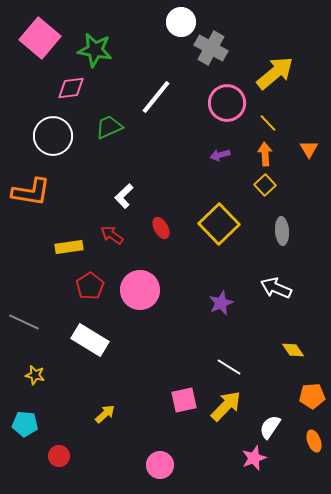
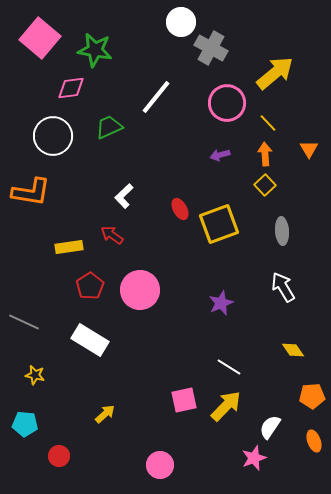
yellow square at (219, 224): rotated 24 degrees clockwise
red ellipse at (161, 228): moved 19 px right, 19 px up
white arrow at (276, 288): moved 7 px right, 1 px up; rotated 36 degrees clockwise
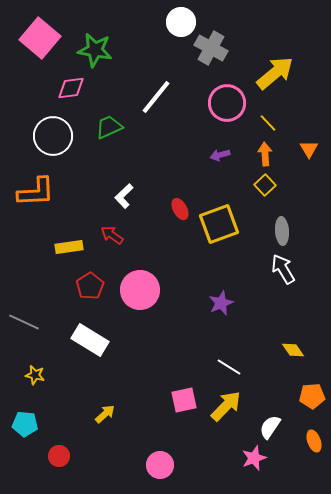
orange L-shape at (31, 192): moved 5 px right; rotated 12 degrees counterclockwise
white arrow at (283, 287): moved 18 px up
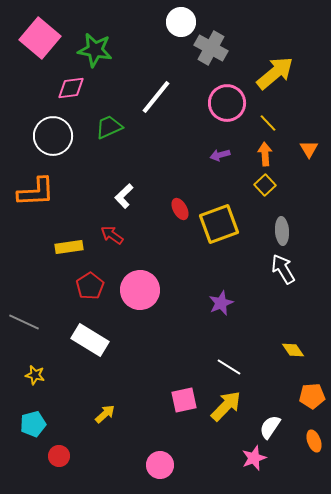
cyan pentagon at (25, 424): moved 8 px right; rotated 20 degrees counterclockwise
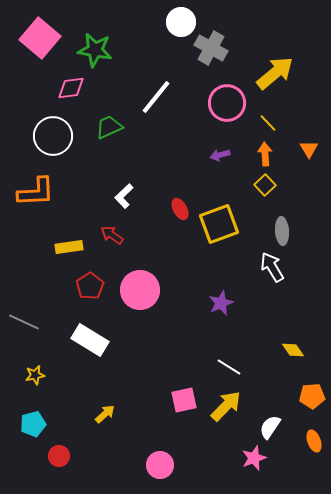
white arrow at (283, 269): moved 11 px left, 2 px up
yellow star at (35, 375): rotated 24 degrees counterclockwise
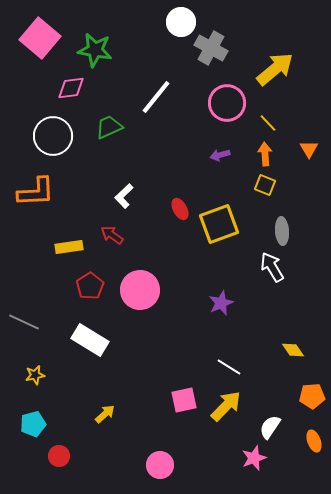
yellow arrow at (275, 73): moved 4 px up
yellow square at (265, 185): rotated 25 degrees counterclockwise
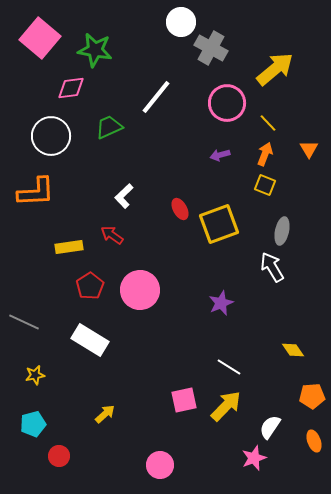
white circle at (53, 136): moved 2 px left
orange arrow at (265, 154): rotated 25 degrees clockwise
gray ellipse at (282, 231): rotated 16 degrees clockwise
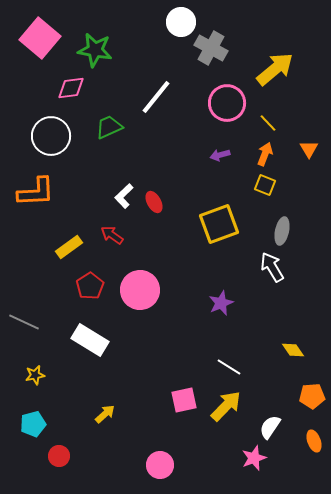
red ellipse at (180, 209): moved 26 px left, 7 px up
yellow rectangle at (69, 247): rotated 28 degrees counterclockwise
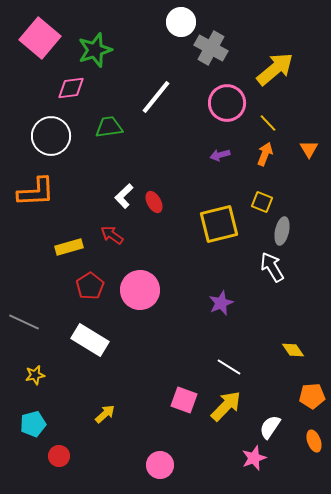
green star at (95, 50): rotated 28 degrees counterclockwise
green trapezoid at (109, 127): rotated 16 degrees clockwise
yellow square at (265, 185): moved 3 px left, 17 px down
yellow square at (219, 224): rotated 6 degrees clockwise
yellow rectangle at (69, 247): rotated 20 degrees clockwise
pink square at (184, 400): rotated 32 degrees clockwise
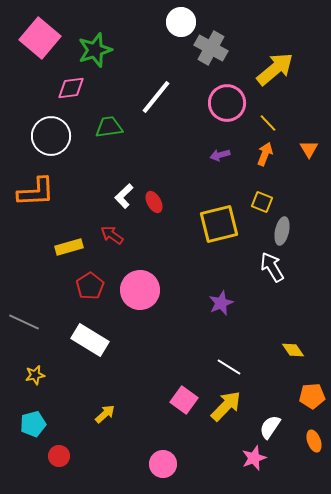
pink square at (184, 400): rotated 16 degrees clockwise
pink circle at (160, 465): moved 3 px right, 1 px up
